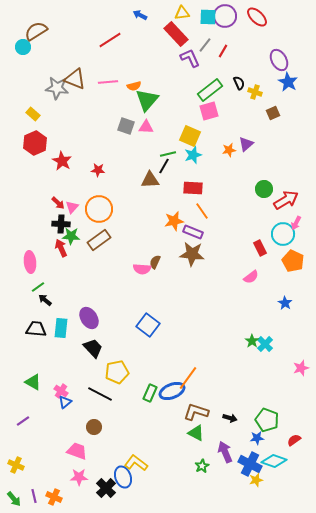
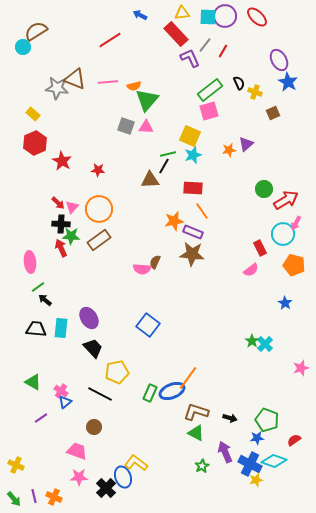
orange pentagon at (293, 261): moved 1 px right, 4 px down; rotated 10 degrees counterclockwise
pink semicircle at (251, 277): moved 7 px up
purple line at (23, 421): moved 18 px right, 3 px up
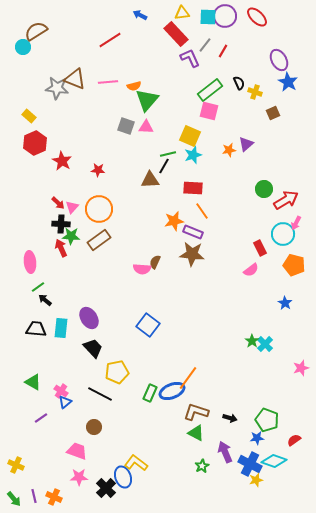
pink square at (209, 111): rotated 30 degrees clockwise
yellow rectangle at (33, 114): moved 4 px left, 2 px down
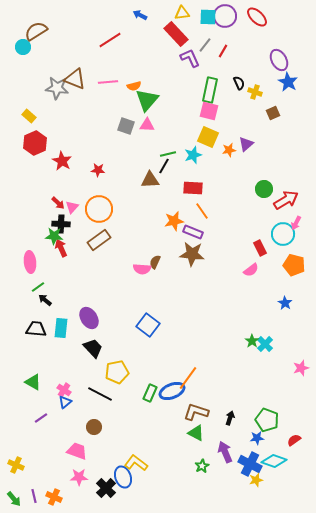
green rectangle at (210, 90): rotated 40 degrees counterclockwise
pink triangle at (146, 127): moved 1 px right, 2 px up
yellow square at (190, 136): moved 18 px right, 1 px down
green star at (71, 236): moved 17 px left
pink cross at (61, 391): moved 3 px right, 1 px up
black arrow at (230, 418): rotated 88 degrees counterclockwise
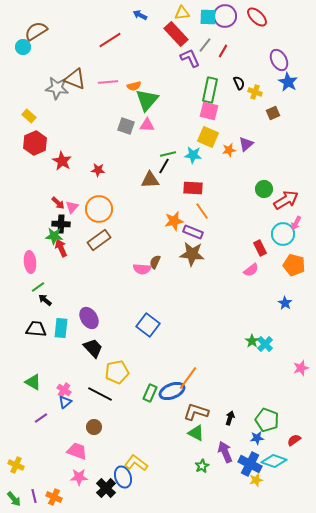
cyan star at (193, 155): rotated 24 degrees clockwise
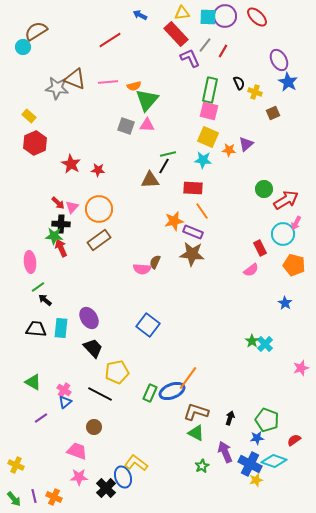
orange star at (229, 150): rotated 16 degrees clockwise
cyan star at (193, 155): moved 10 px right, 5 px down
red star at (62, 161): moved 9 px right, 3 px down
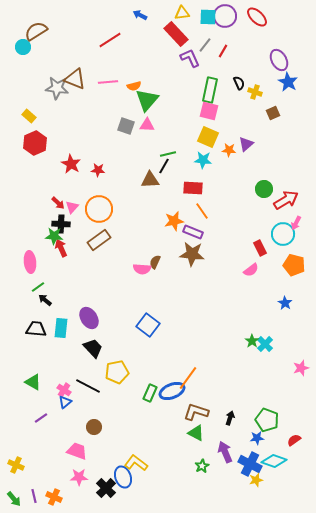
black line at (100, 394): moved 12 px left, 8 px up
